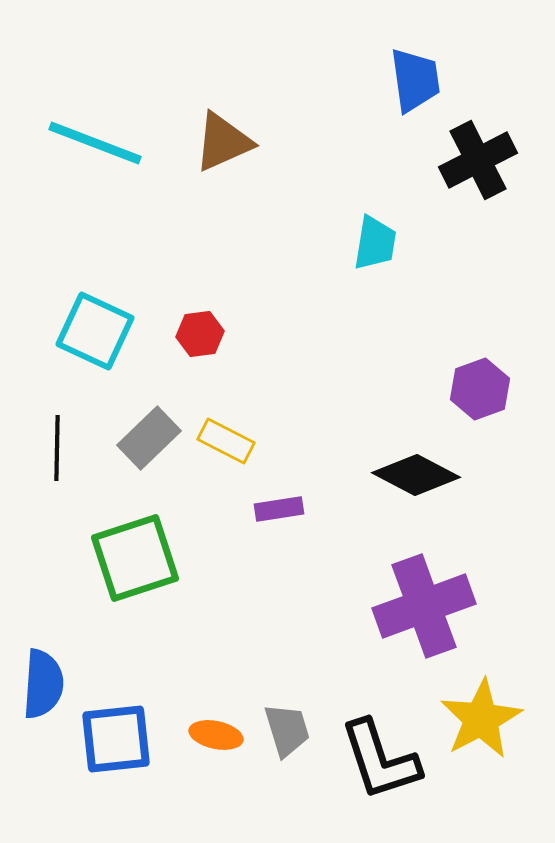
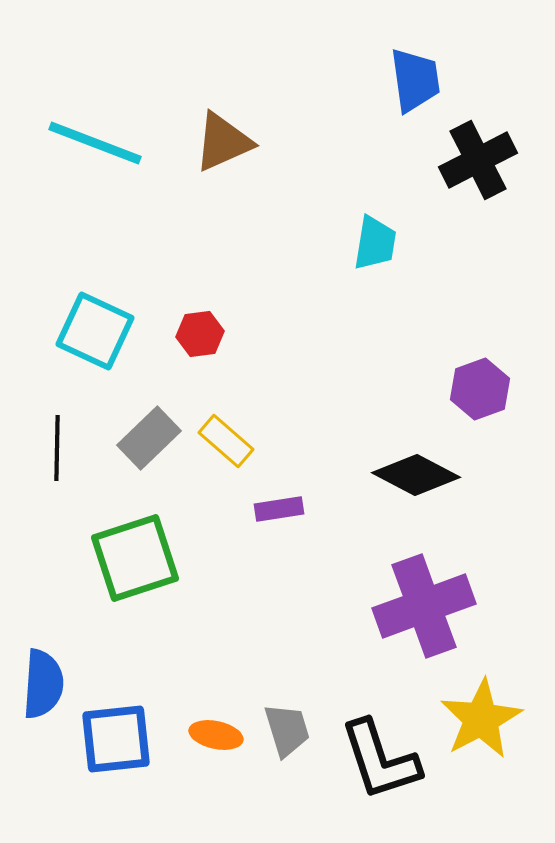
yellow rectangle: rotated 14 degrees clockwise
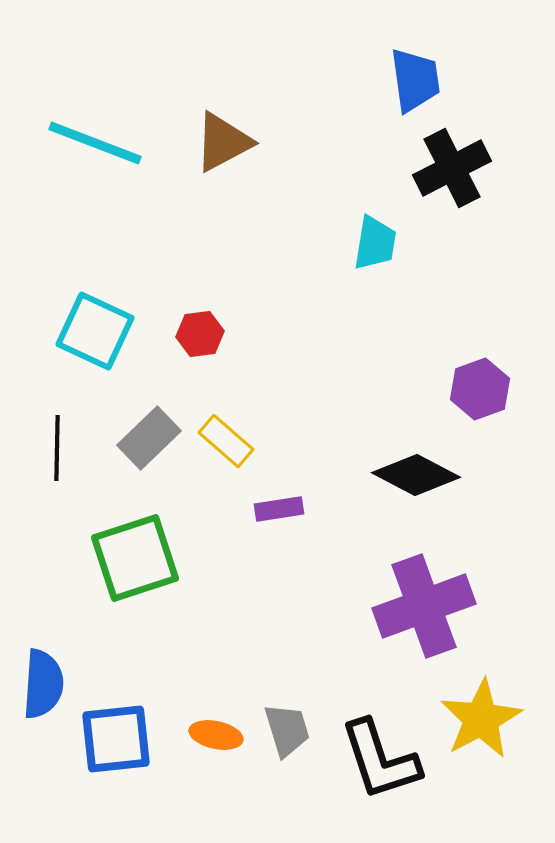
brown triangle: rotated 4 degrees counterclockwise
black cross: moved 26 px left, 8 px down
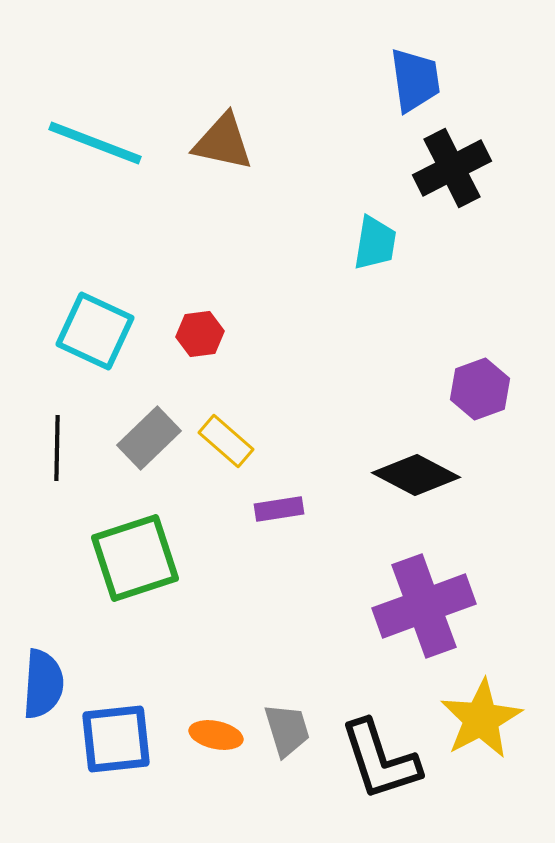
brown triangle: rotated 40 degrees clockwise
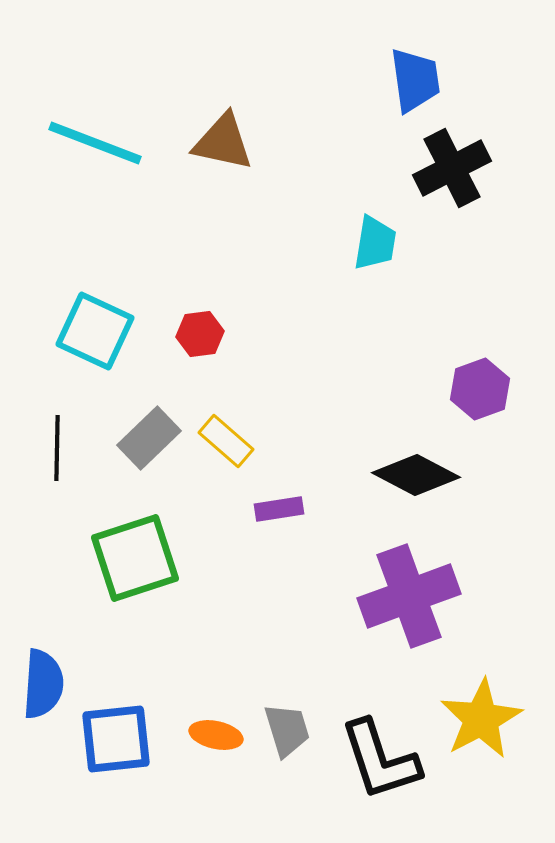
purple cross: moved 15 px left, 10 px up
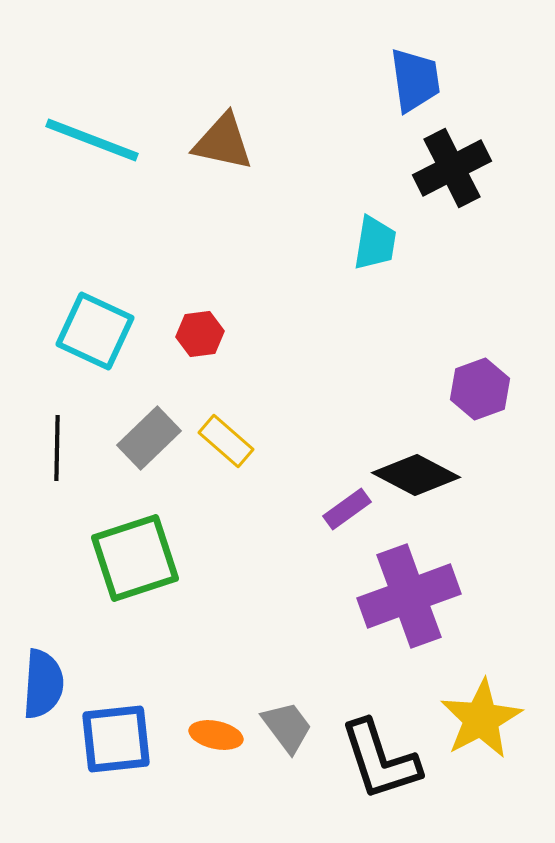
cyan line: moved 3 px left, 3 px up
purple rectangle: moved 68 px right; rotated 27 degrees counterclockwise
gray trapezoid: moved 3 px up; rotated 20 degrees counterclockwise
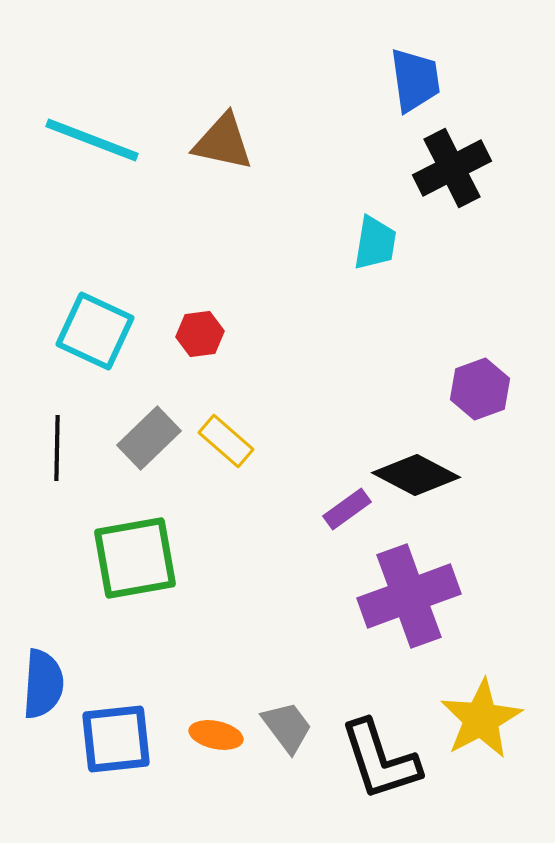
green square: rotated 8 degrees clockwise
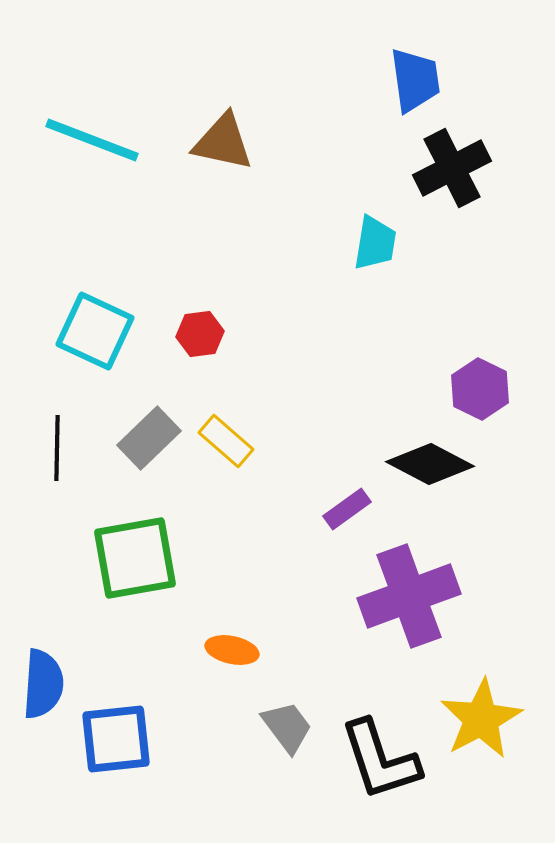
purple hexagon: rotated 14 degrees counterclockwise
black diamond: moved 14 px right, 11 px up
orange ellipse: moved 16 px right, 85 px up
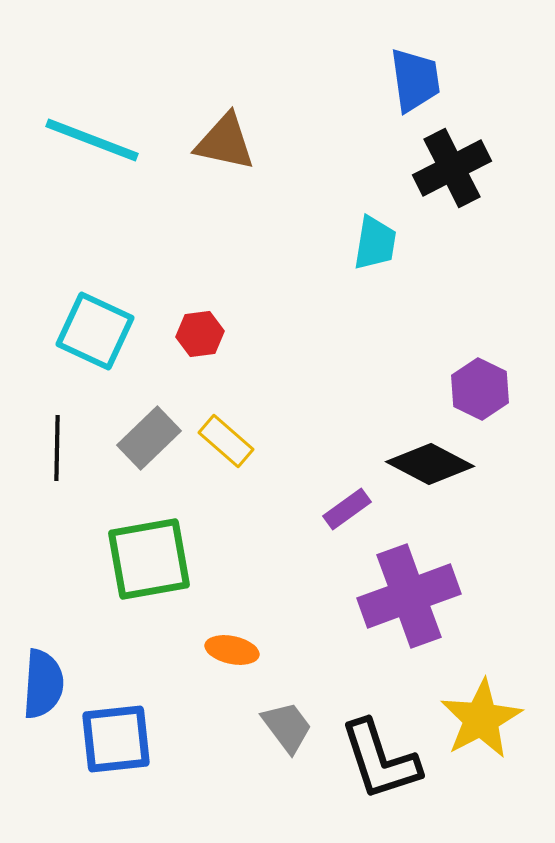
brown triangle: moved 2 px right
green square: moved 14 px right, 1 px down
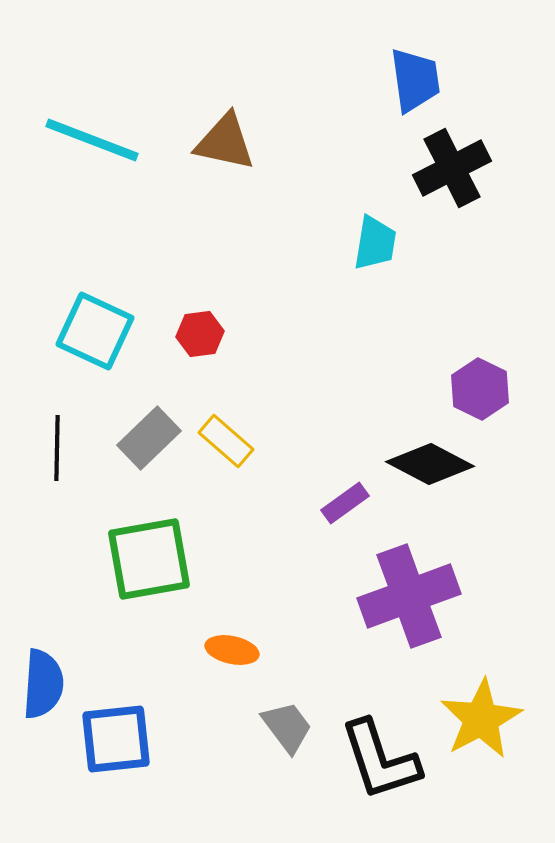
purple rectangle: moved 2 px left, 6 px up
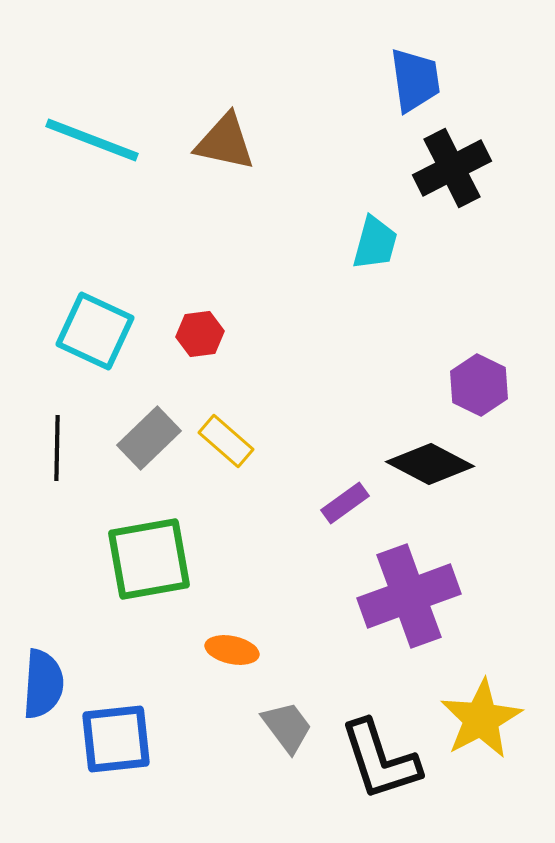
cyan trapezoid: rotated 6 degrees clockwise
purple hexagon: moved 1 px left, 4 px up
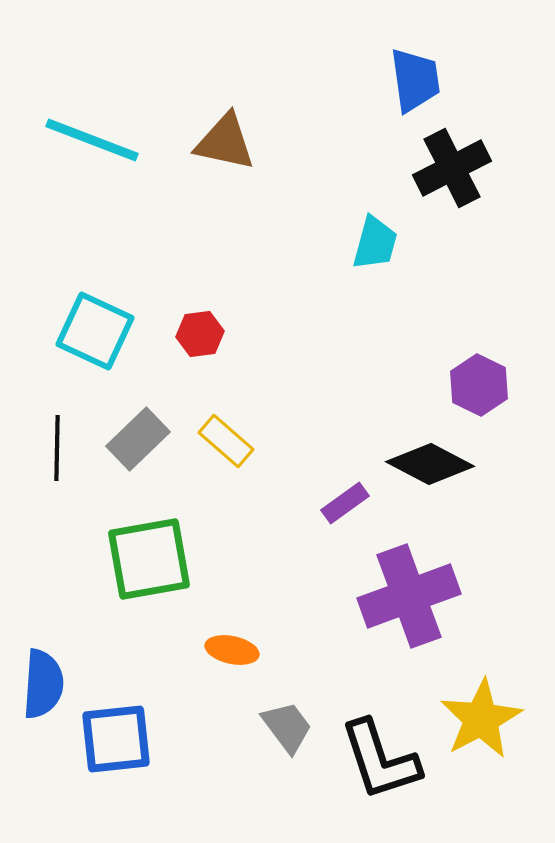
gray rectangle: moved 11 px left, 1 px down
